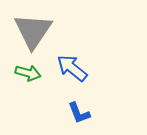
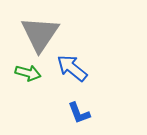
gray triangle: moved 7 px right, 3 px down
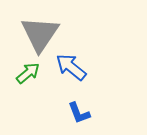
blue arrow: moved 1 px left, 1 px up
green arrow: rotated 55 degrees counterclockwise
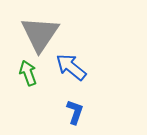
green arrow: rotated 70 degrees counterclockwise
blue L-shape: moved 4 px left, 1 px up; rotated 140 degrees counterclockwise
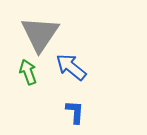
green arrow: moved 1 px up
blue L-shape: rotated 15 degrees counterclockwise
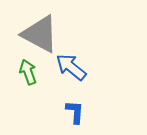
gray triangle: rotated 36 degrees counterclockwise
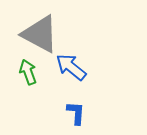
blue L-shape: moved 1 px right, 1 px down
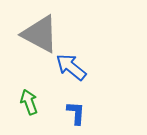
green arrow: moved 1 px right, 30 px down
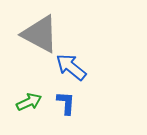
green arrow: rotated 85 degrees clockwise
blue L-shape: moved 10 px left, 10 px up
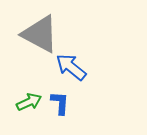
blue L-shape: moved 6 px left
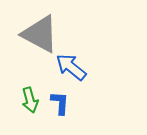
green arrow: moved 1 px right, 2 px up; rotated 100 degrees clockwise
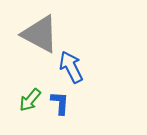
blue arrow: rotated 24 degrees clockwise
green arrow: rotated 55 degrees clockwise
